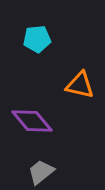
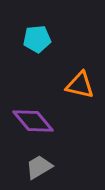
purple diamond: moved 1 px right
gray trapezoid: moved 2 px left, 5 px up; rotated 8 degrees clockwise
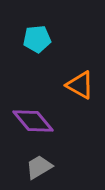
orange triangle: rotated 16 degrees clockwise
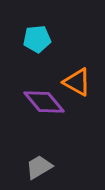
orange triangle: moved 3 px left, 3 px up
purple diamond: moved 11 px right, 19 px up
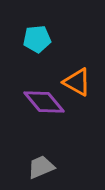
gray trapezoid: moved 2 px right; rotated 8 degrees clockwise
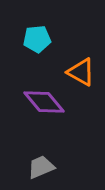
orange triangle: moved 4 px right, 10 px up
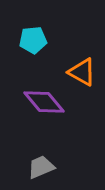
cyan pentagon: moved 4 px left, 1 px down
orange triangle: moved 1 px right
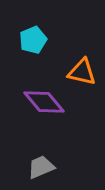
cyan pentagon: rotated 16 degrees counterclockwise
orange triangle: rotated 16 degrees counterclockwise
